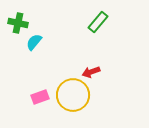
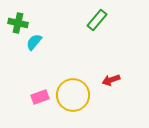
green rectangle: moved 1 px left, 2 px up
red arrow: moved 20 px right, 8 px down
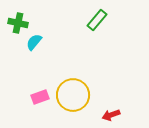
red arrow: moved 35 px down
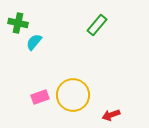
green rectangle: moved 5 px down
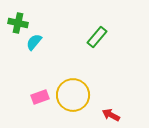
green rectangle: moved 12 px down
red arrow: rotated 48 degrees clockwise
